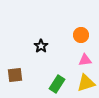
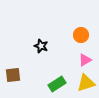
black star: rotated 16 degrees counterclockwise
pink triangle: rotated 24 degrees counterclockwise
brown square: moved 2 px left
green rectangle: rotated 24 degrees clockwise
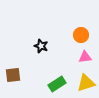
pink triangle: moved 3 px up; rotated 24 degrees clockwise
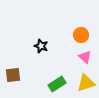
pink triangle: rotated 48 degrees clockwise
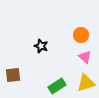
green rectangle: moved 2 px down
